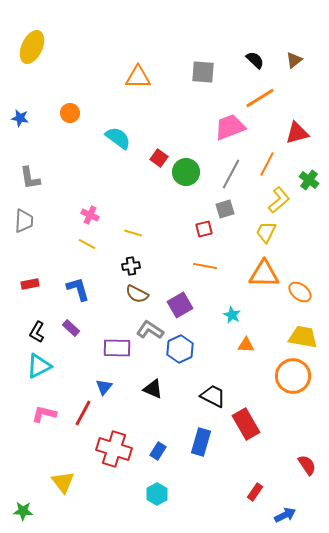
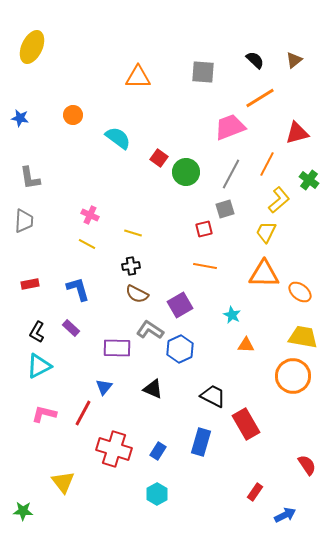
orange circle at (70, 113): moved 3 px right, 2 px down
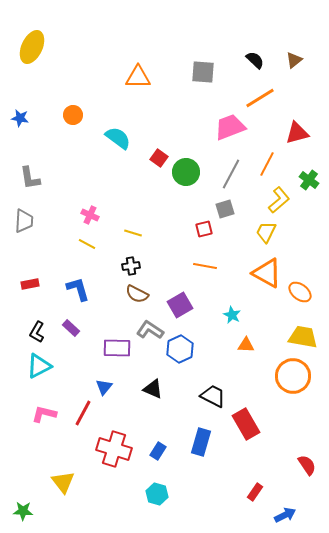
orange triangle at (264, 274): moved 3 px right, 1 px up; rotated 28 degrees clockwise
cyan hexagon at (157, 494): rotated 15 degrees counterclockwise
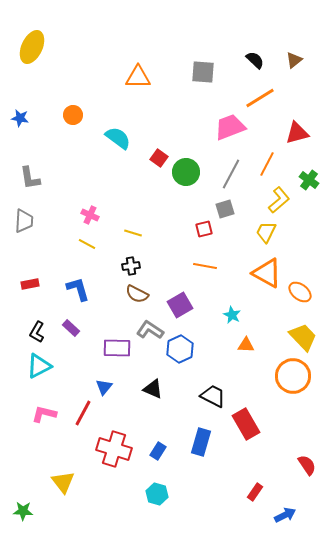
yellow trapezoid at (303, 337): rotated 36 degrees clockwise
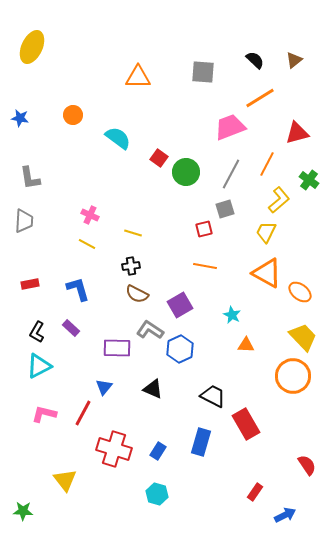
yellow triangle at (63, 482): moved 2 px right, 2 px up
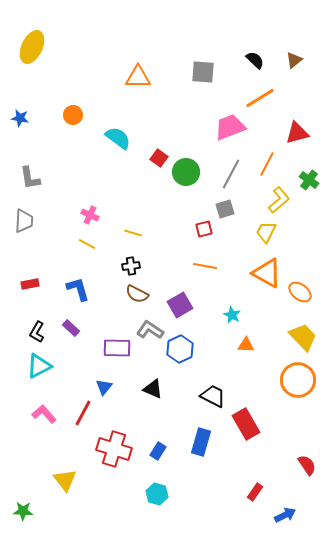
orange circle at (293, 376): moved 5 px right, 4 px down
pink L-shape at (44, 414): rotated 35 degrees clockwise
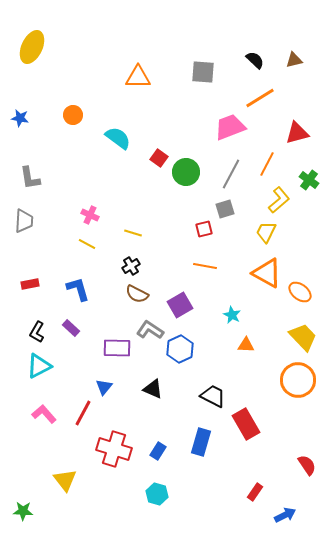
brown triangle at (294, 60): rotated 24 degrees clockwise
black cross at (131, 266): rotated 24 degrees counterclockwise
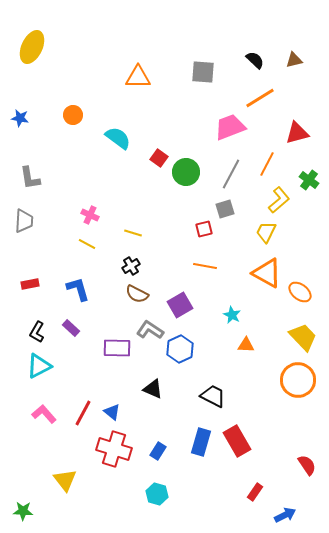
blue triangle at (104, 387): moved 8 px right, 25 px down; rotated 30 degrees counterclockwise
red rectangle at (246, 424): moved 9 px left, 17 px down
